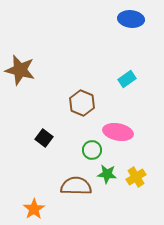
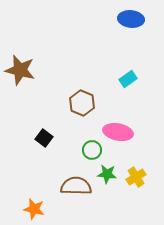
cyan rectangle: moved 1 px right
orange star: rotated 25 degrees counterclockwise
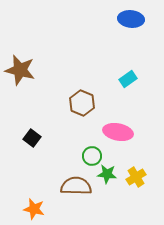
black square: moved 12 px left
green circle: moved 6 px down
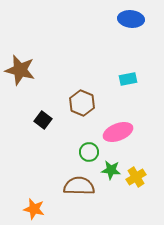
cyan rectangle: rotated 24 degrees clockwise
pink ellipse: rotated 32 degrees counterclockwise
black square: moved 11 px right, 18 px up
green circle: moved 3 px left, 4 px up
green star: moved 4 px right, 4 px up
brown semicircle: moved 3 px right
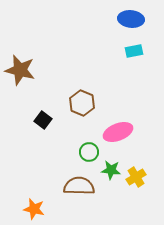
cyan rectangle: moved 6 px right, 28 px up
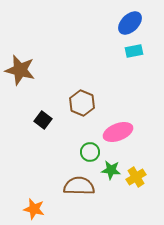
blue ellipse: moved 1 px left, 4 px down; rotated 50 degrees counterclockwise
green circle: moved 1 px right
